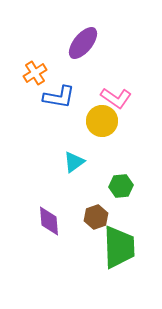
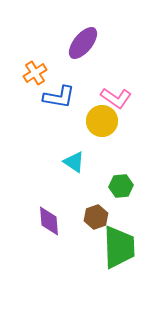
cyan triangle: rotated 50 degrees counterclockwise
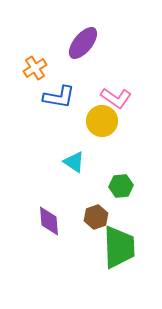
orange cross: moved 5 px up
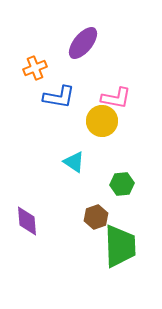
orange cross: rotated 10 degrees clockwise
pink L-shape: rotated 24 degrees counterclockwise
green hexagon: moved 1 px right, 2 px up
purple diamond: moved 22 px left
green trapezoid: moved 1 px right, 1 px up
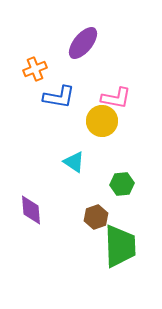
orange cross: moved 1 px down
purple diamond: moved 4 px right, 11 px up
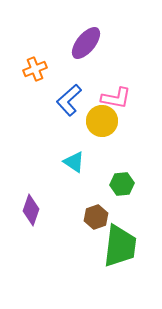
purple ellipse: moved 3 px right
blue L-shape: moved 10 px right, 3 px down; rotated 128 degrees clockwise
purple diamond: rotated 24 degrees clockwise
green trapezoid: rotated 9 degrees clockwise
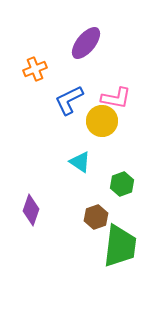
blue L-shape: rotated 16 degrees clockwise
cyan triangle: moved 6 px right
green hexagon: rotated 15 degrees counterclockwise
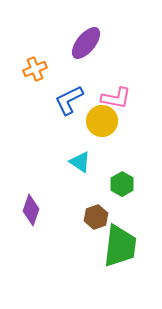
green hexagon: rotated 10 degrees counterclockwise
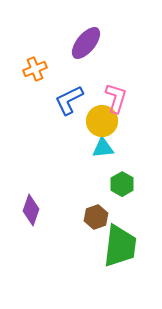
pink L-shape: rotated 84 degrees counterclockwise
cyan triangle: moved 23 px right, 14 px up; rotated 40 degrees counterclockwise
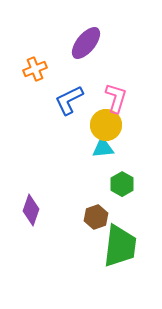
yellow circle: moved 4 px right, 4 px down
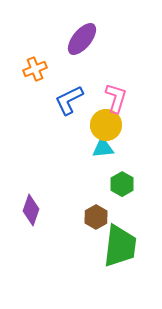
purple ellipse: moved 4 px left, 4 px up
brown hexagon: rotated 10 degrees counterclockwise
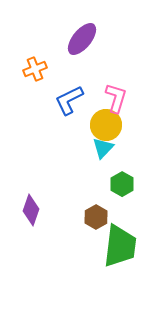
cyan triangle: rotated 40 degrees counterclockwise
